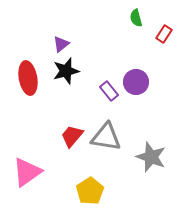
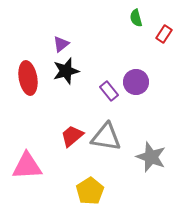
red trapezoid: rotated 10 degrees clockwise
pink triangle: moved 6 px up; rotated 32 degrees clockwise
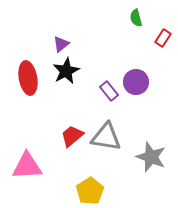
red rectangle: moved 1 px left, 4 px down
black star: rotated 12 degrees counterclockwise
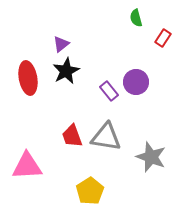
red trapezoid: rotated 70 degrees counterclockwise
